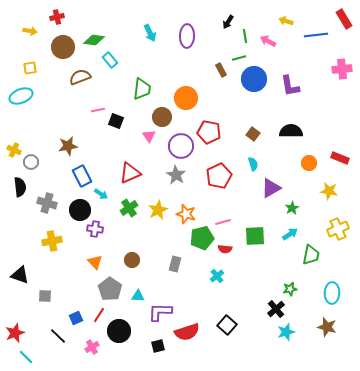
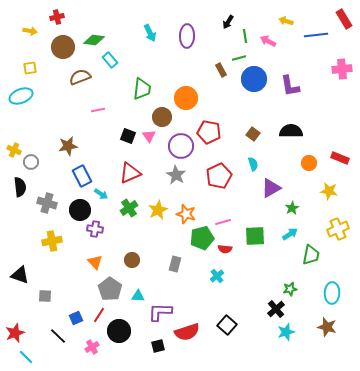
black square at (116, 121): moved 12 px right, 15 px down
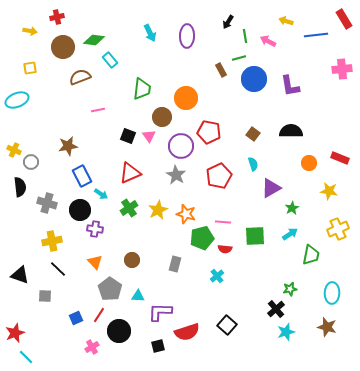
cyan ellipse at (21, 96): moved 4 px left, 4 px down
pink line at (223, 222): rotated 21 degrees clockwise
black line at (58, 336): moved 67 px up
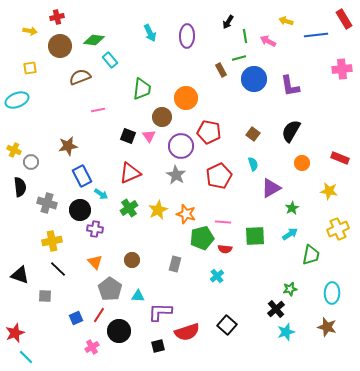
brown circle at (63, 47): moved 3 px left, 1 px up
black semicircle at (291, 131): rotated 60 degrees counterclockwise
orange circle at (309, 163): moved 7 px left
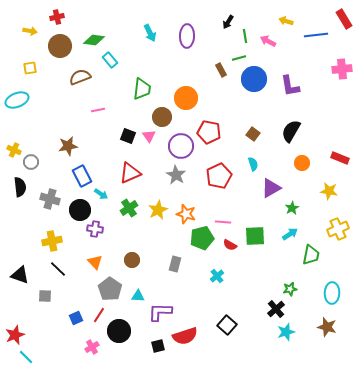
gray cross at (47, 203): moved 3 px right, 4 px up
red semicircle at (225, 249): moved 5 px right, 4 px up; rotated 24 degrees clockwise
red semicircle at (187, 332): moved 2 px left, 4 px down
red star at (15, 333): moved 2 px down
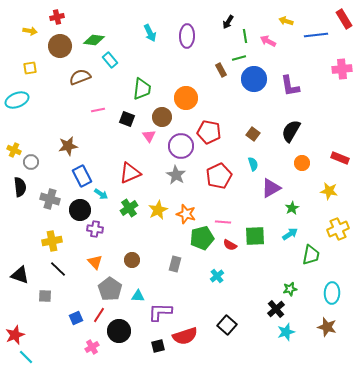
black square at (128, 136): moved 1 px left, 17 px up
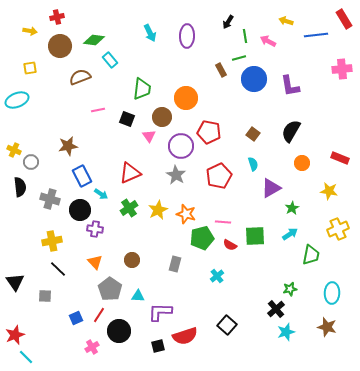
black triangle at (20, 275): moved 5 px left, 7 px down; rotated 36 degrees clockwise
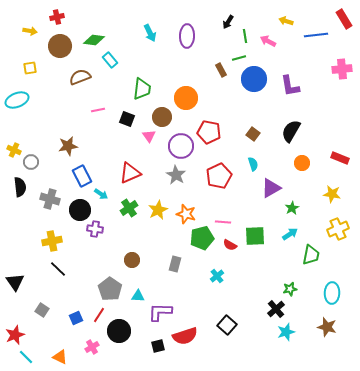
yellow star at (329, 191): moved 3 px right, 3 px down
orange triangle at (95, 262): moved 35 px left, 95 px down; rotated 21 degrees counterclockwise
gray square at (45, 296): moved 3 px left, 14 px down; rotated 32 degrees clockwise
